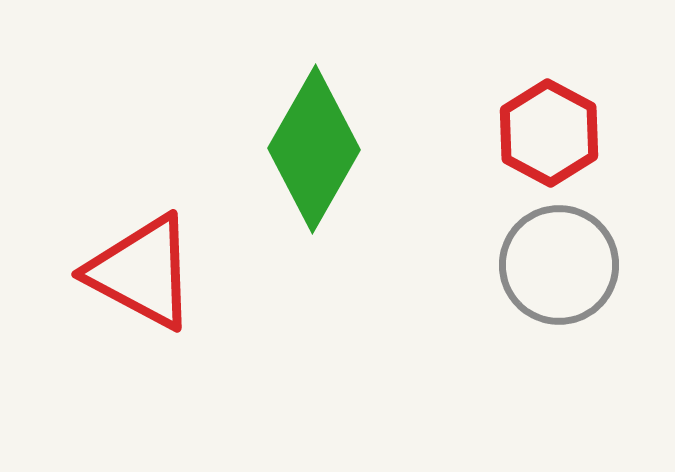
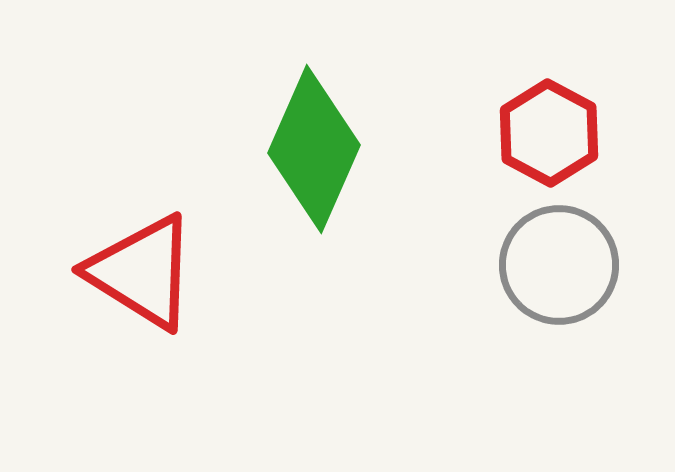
green diamond: rotated 6 degrees counterclockwise
red triangle: rotated 4 degrees clockwise
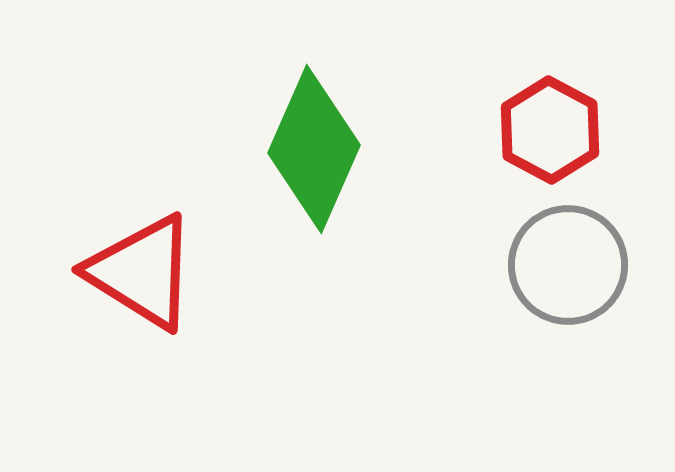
red hexagon: moved 1 px right, 3 px up
gray circle: moved 9 px right
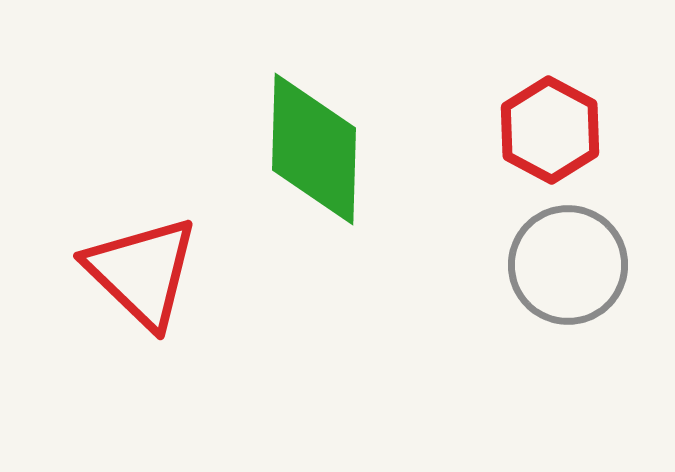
green diamond: rotated 22 degrees counterclockwise
red triangle: rotated 12 degrees clockwise
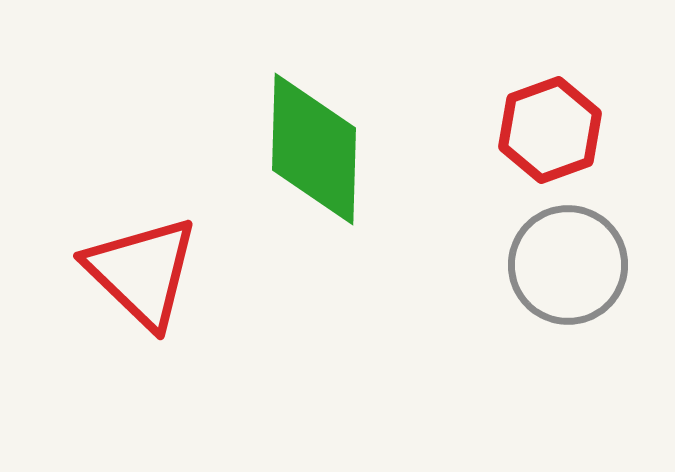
red hexagon: rotated 12 degrees clockwise
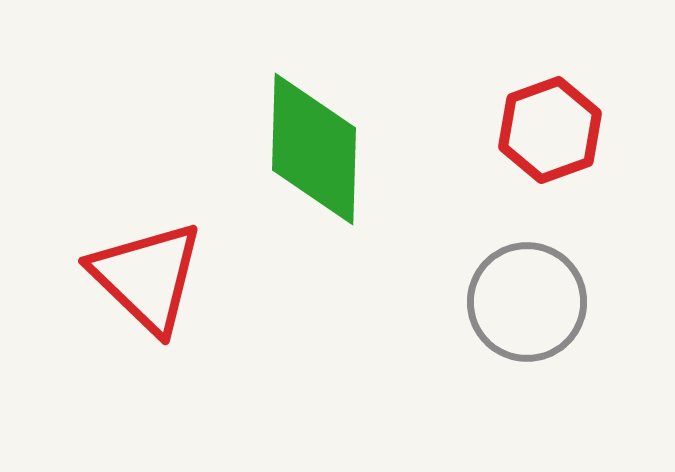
gray circle: moved 41 px left, 37 px down
red triangle: moved 5 px right, 5 px down
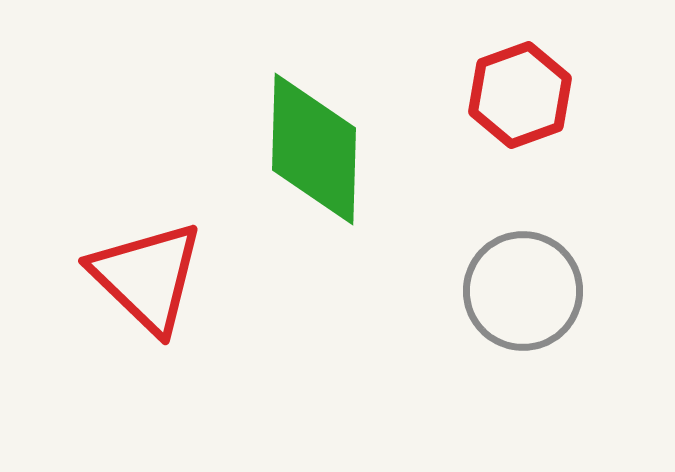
red hexagon: moved 30 px left, 35 px up
gray circle: moved 4 px left, 11 px up
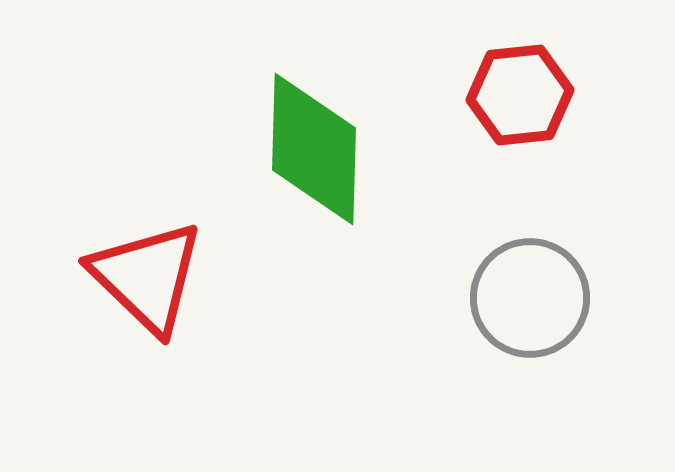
red hexagon: rotated 14 degrees clockwise
gray circle: moved 7 px right, 7 px down
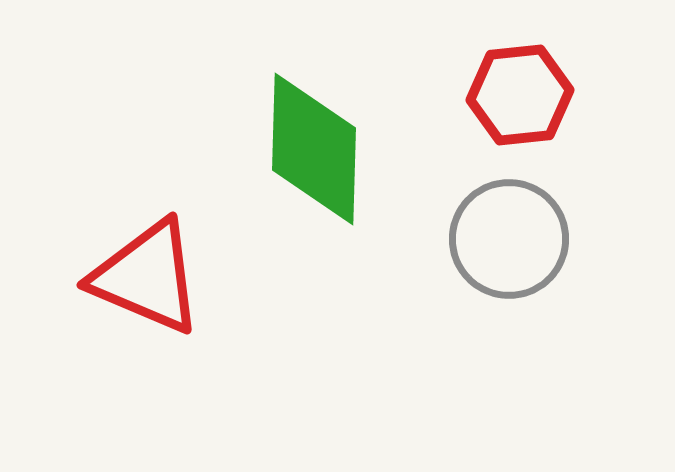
red triangle: rotated 21 degrees counterclockwise
gray circle: moved 21 px left, 59 px up
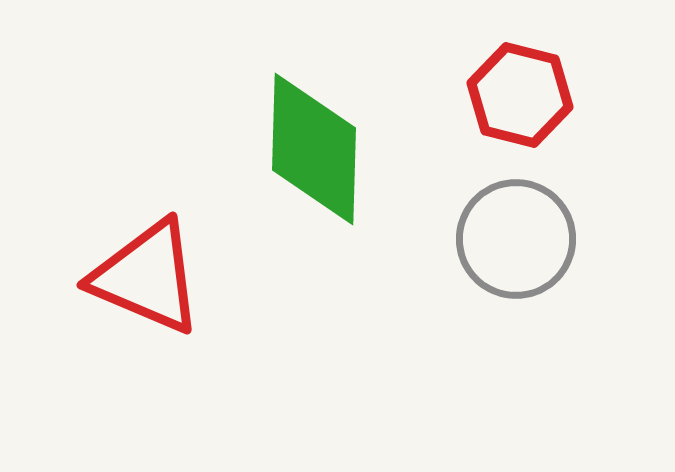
red hexagon: rotated 20 degrees clockwise
gray circle: moved 7 px right
